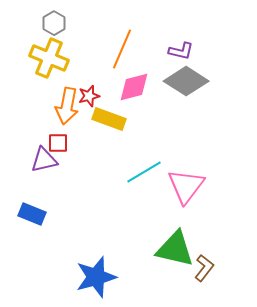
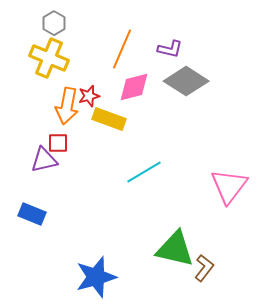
purple L-shape: moved 11 px left, 2 px up
pink triangle: moved 43 px right
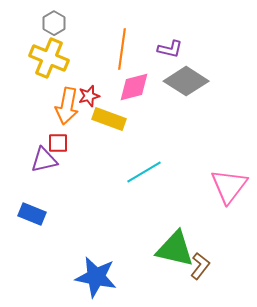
orange line: rotated 15 degrees counterclockwise
brown L-shape: moved 4 px left, 2 px up
blue star: rotated 27 degrees clockwise
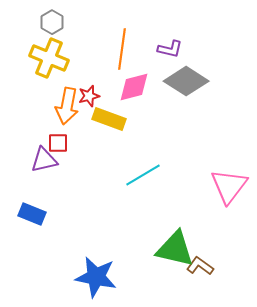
gray hexagon: moved 2 px left, 1 px up
cyan line: moved 1 px left, 3 px down
brown L-shape: rotated 92 degrees counterclockwise
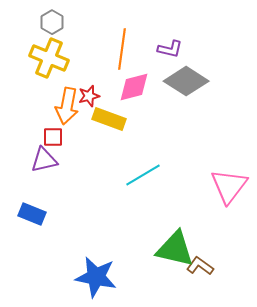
red square: moved 5 px left, 6 px up
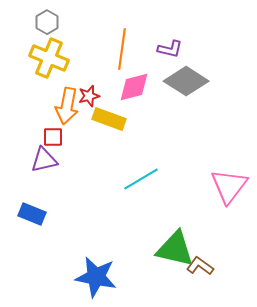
gray hexagon: moved 5 px left
cyan line: moved 2 px left, 4 px down
